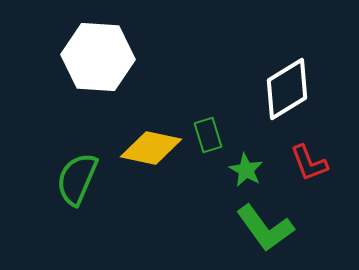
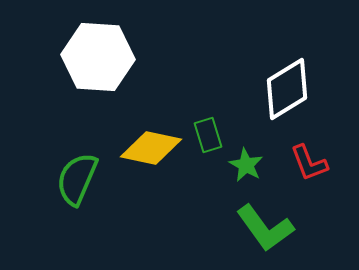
green star: moved 5 px up
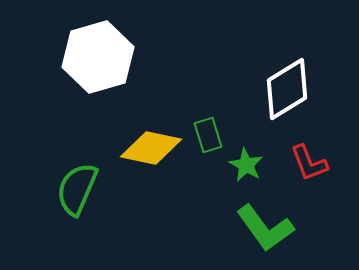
white hexagon: rotated 20 degrees counterclockwise
green semicircle: moved 10 px down
